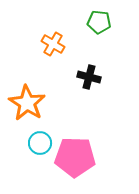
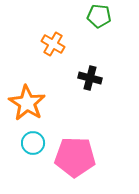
green pentagon: moved 6 px up
black cross: moved 1 px right, 1 px down
cyan circle: moved 7 px left
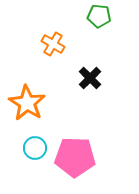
black cross: rotated 30 degrees clockwise
cyan circle: moved 2 px right, 5 px down
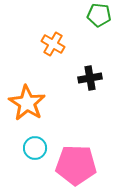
green pentagon: moved 1 px up
black cross: rotated 35 degrees clockwise
pink pentagon: moved 1 px right, 8 px down
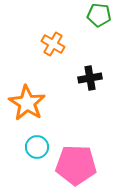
cyan circle: moved 2 px right, 1 px up
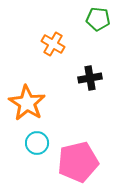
green pentagon: moved 1 px left, 4 px down
cyan circle: moved 4 px up
pink pentagon: moved 2 px right, 3 px up; rotated 15 degrees counterclockwise
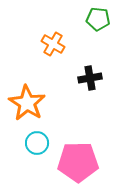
pink pentagon: rotated 12 degrees clockwise
